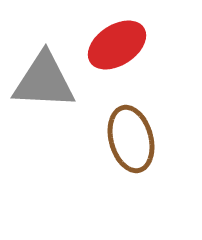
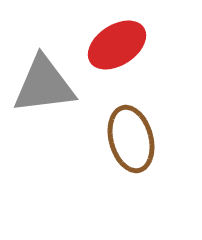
gray triangle: moved 4 px down; rotated 10 degrees counterclockwise
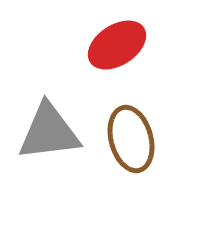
gray triangle: moved 5 px right, 47 px down
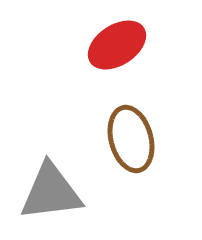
gray triangle: moved 2 px right, 60 px down
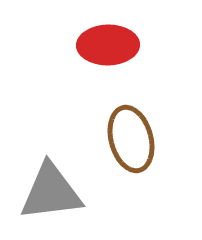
red ellipse: moved 9 px left; rotated 32 degrees clockwise
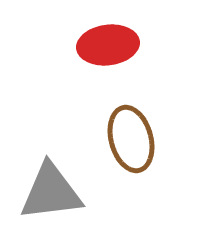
red ellipse: rotated 6 degrees counterclockwise
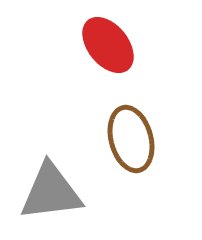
red ellipse: rotated 58 degrees clockwise
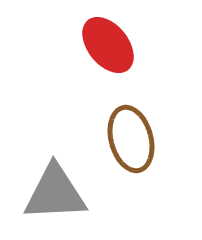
gray triangle: moved 4 px right, 1 px down; rotated 4 degrees clockwise
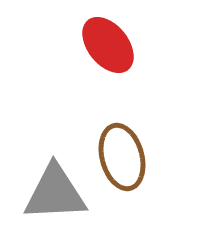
brown ellipse: moved 9 px left, 18 px down
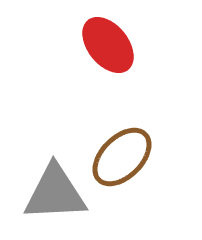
brown ellipse: rotated 60 degrees clockwise
